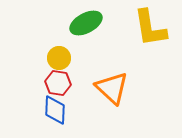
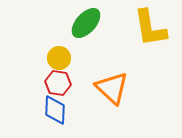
green ellipse: rotated 20 degrees counterclockwise
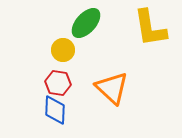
yellow circle: moved 4 px right, 8 px up
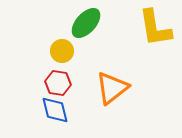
yellow L-shape: moved 5 px right
yellow circle: moved 1 px left, 1 px down
orange triangle: rotated 39 degrees clockwise
blue diamond: rotated 16 degrees counterclockwise
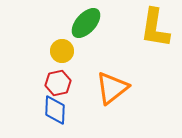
yellow L-shape: rotated 18 degrees clockwise
red hexagon: rotated 20 degrees counterclockwise
blue diamond: rotated 16 degrees clockwise
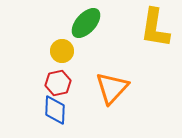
orange triangle: rotated 9 degrees counterclockwise
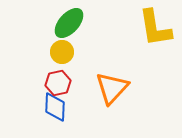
green ellipse: moved 17 px left
yellow L-shape: rotated 18 degrees counterclockwise
yellow circle: moved 1 px down
blue diamond: moved 3 px up
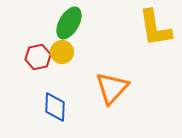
green ellipse: rotated 12 degrees counterclockwise
red hexagon: moved 20 px left, 26 px up
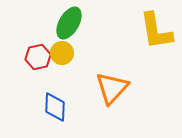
yellow L-shape: moved 1 px right, 3 px down
yellow circle: moved 1 px down
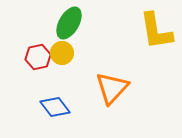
blue diamond: rotated 40 degrees counterclockwise
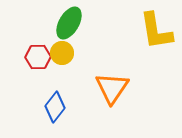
red hexagon: rotated 10 degrees clockwise
orange triangle: rotated 9 degrees counterclockwise
blue diamond: rotated 76 degrees clockwise
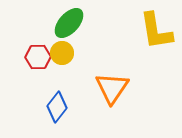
green ellipse: rotated 12 degrees clockwise
blue diamond: moved 2 px right
